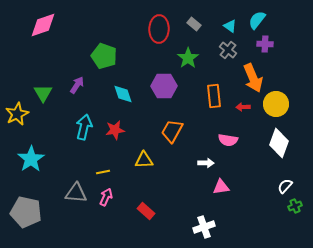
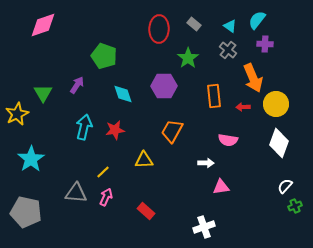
yellow line: rotated 32 degrees counterclockwise
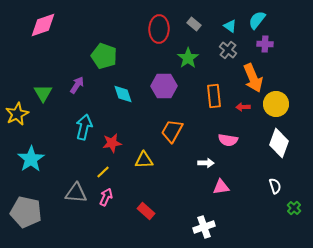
red star: moved 3 px left, 13 px down
white semicircle: moved 10 px left; rotated 119 degrees clockwise
green cross: moved 1 px left, 2 px down; rotated 24 degrees counterclockwise
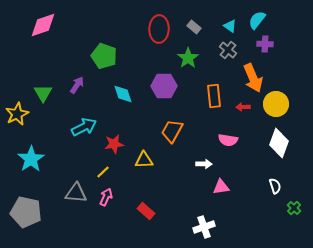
gray rectangle: moved 3 px down
cyan arrow: rotated 50 degrees clockwise
red star: moved 2 px right, 1 px down
white arrow: moved 2 px left, 1 px down
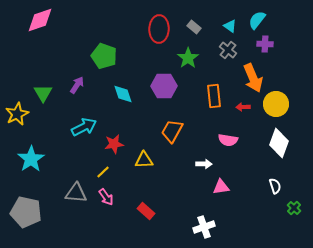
pink diamond: moved 3 px left, 5 px up
pink arrow: rotated 120 degrees clockwise
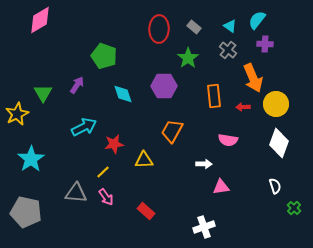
pink diamond: rotated 12 degrees counterclockwise
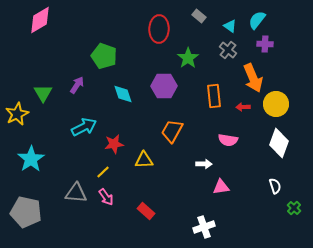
gray rectangle: moved 5 px right, 11 px up
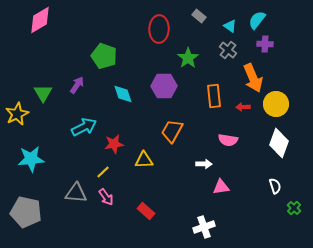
cyan star: rotated 28 degrees clockwise
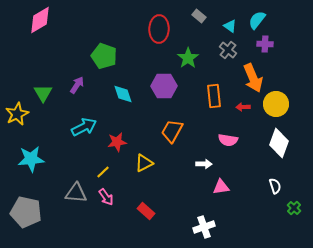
red star: moved 3 px right, 2 px up
yellow triangle: moved 3 px down; rotated 24 degrees counterclockwise
